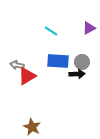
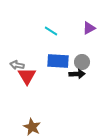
red triangle: rotated 30 degrees counterclockwise
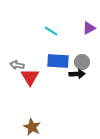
red triangle: moved 3 px right, 1 px down
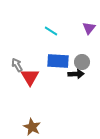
purple triangle: rotated 24 degrees counterclockwise
gray arrow: rotated 48 degrees clockwise
black arrow: moved 1 px left
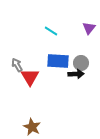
gray circle: moved 1 px left, 1 px down
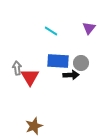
gray arrow: moved 3 px down; rotated 24 degrees clockwise
black arrow: moved 5 px left, 1 px down
brown star: moved 2 px right, 1 px up; rotated 24 degrees clockwise
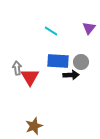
gray circle: moved 1 px up
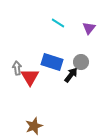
cyan line: moved 7 px right, 8 px up
blue rectangle: moved 6 px left, 1 px down; rotated 15 degrees clockwise
black arrow: rotated 49 degrees counterclockwise
